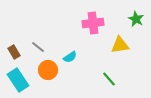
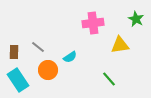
brown rectangle: rotated 32 degrees clockwise
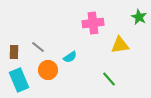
green star: moved 3 px right, 2 px up
cyan rectangle: moved 1 px right; rotated 10 degrees clockwise
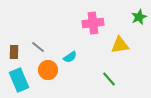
green star: rotated 21 degrees clockwise
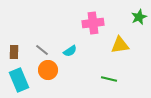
gray line: moved 4 px right, 3 px down
cyan semicircle: moved 6 px up
green line: rotated 35 degrees counterclockwise
